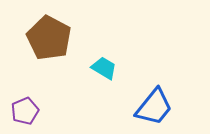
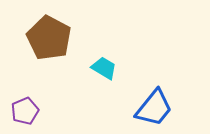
blue trapezoid: moved 1 px down
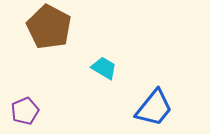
brown pentagon: moved 11 px up
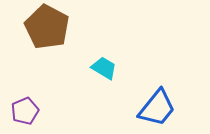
brown pentagon: moved 2 px left
blue trapezoid: moved 3 px right
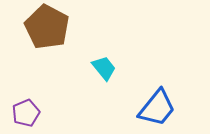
cyan trapezoid: rotated 20 degrees clockwise
purple pentagon: moved 1 px right, 2 px down
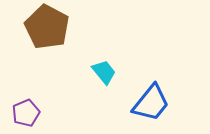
cyan trapezoid: moved 4 px down
blue trapezoid: moved 6 px left, 5 px up
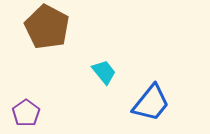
purple pentagon: rotated 12 degrees counterclockwise
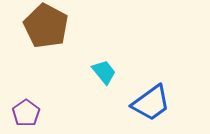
brown pentagon: moved 1 px left, 1 px up
blue trapezoid: rotated 15 degrees clockwise
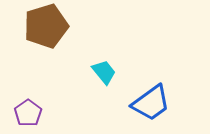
brown pentagon: rotated 27 degrees clockwise
purple pentagon: moved 2 px right
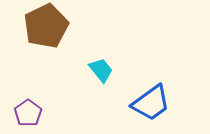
brown pentagon: rotated 9 degrees counterclockwise
cyan trapezoid: moved 3 px left, 2 px up
